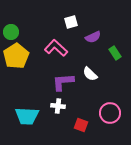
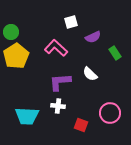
purple L-shape: moved 3 px left
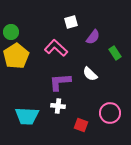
purple semicircle: rotated 28 degrees counterclockwise
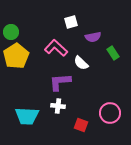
purple semicircle: rotated 42 degrees clockwise
green rectangle: moved 2 px left
white semicircle: moved 9 px left, 11 px up
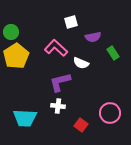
white semicircle: rotated 21 degrees counterclockwise
purple L-shape: rotated 10 degrees counterclockwise
cyan trapezoid: moved 2 px left, 2 px down
red square: rotated 16 degrees clockwise
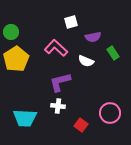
yellow pentagon: moved 3 px down
white semicircle: moved 5 px right, 2 px up
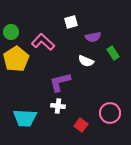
pink L-shape: moved 13 px left, 6 px up
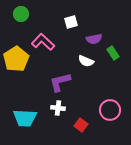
green circle: moved 10 px right, 18 px up
purple semicircle: moved 1 px right, 2 px down
white cross: moved 2 px down
pink circle: moved 3 px up
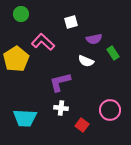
white cross: moved 3 px right
red square: moved 1 px right
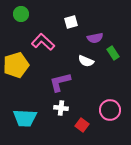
purple semicircle: moved 1 px right, 1 px up
yellow pentagon: moved 6 px down; rotated 15 degrees clockwise
